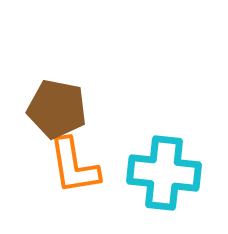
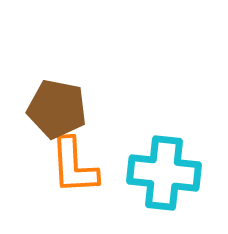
orange L-shape: rotated 6 degrees clockwise
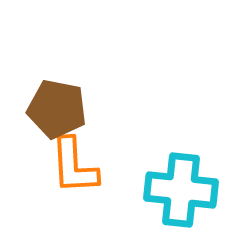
cyan cross: moved 17 px right, 17 px down
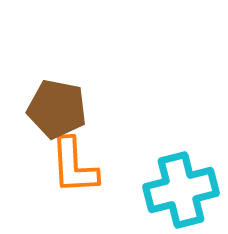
cyan cross: rotated 20 degrees counterclockwise
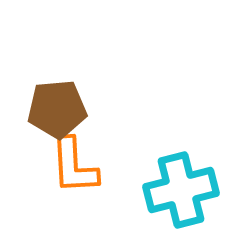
brown pentagon: rotated 16 degrees counterclockwise
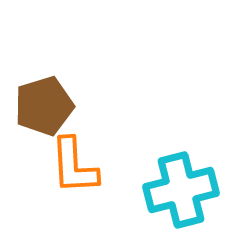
brown pentagon: moved 13 px left, 3 px up; rotated 12 degrees counterclockwise
